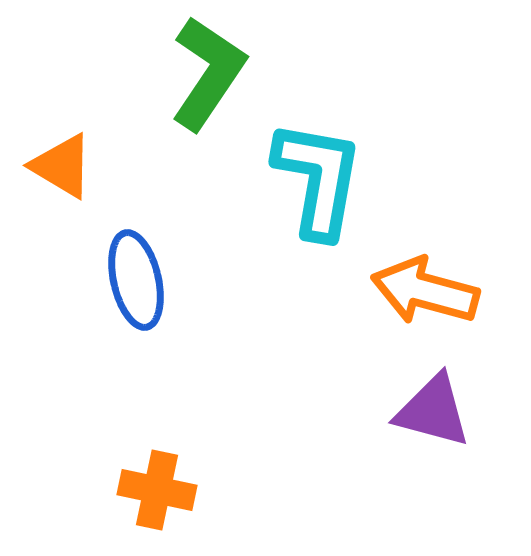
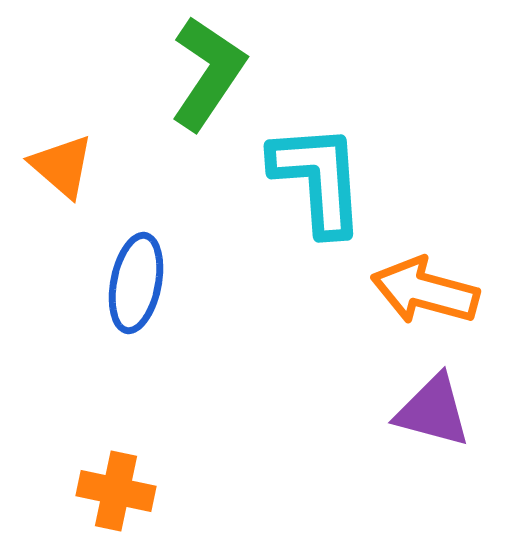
orange triangle: rotated 10 degrees clockwise
cyan L-shape: rotated 14 degrees counterclockwise
blue ellipse: moved 3 px down; rotated 24 degrees clockwise
orange cross: moved 41 px left, 1 px down
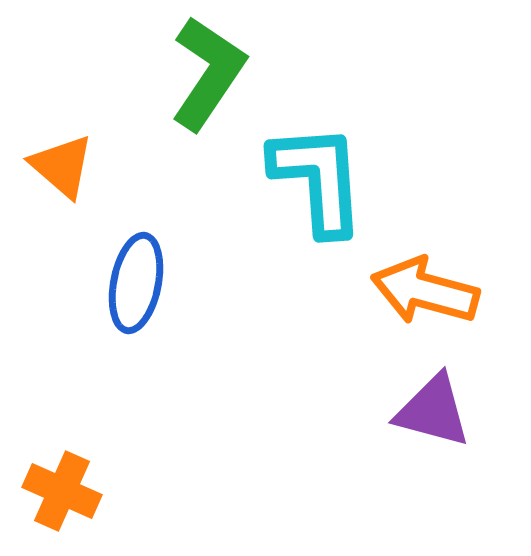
orange cross: moved 54 px left; rotated 12 degrees clockwise
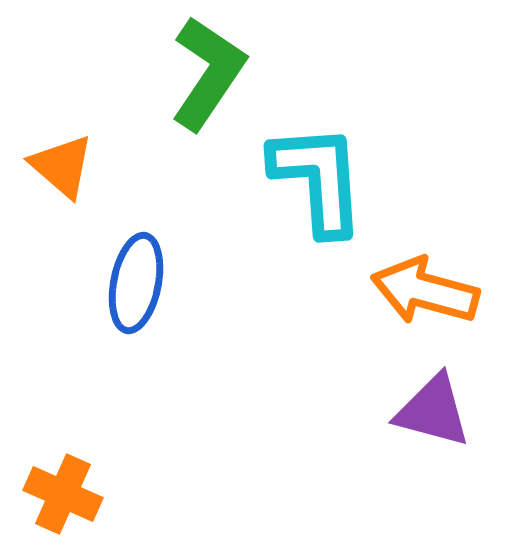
orange cross: moved 1 px right, 3 px down
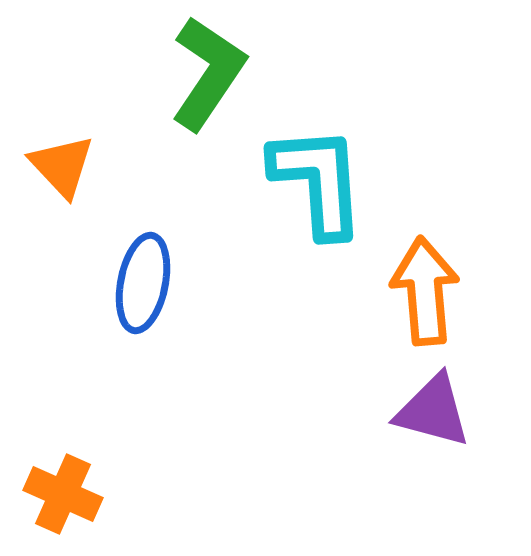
orange triangle: rotated 6 degrees clockwise
cyan L-shape: moved 2 px down
blue ellipse: moved 7 px right
orange arrow: rotated 70 degrees clockwise
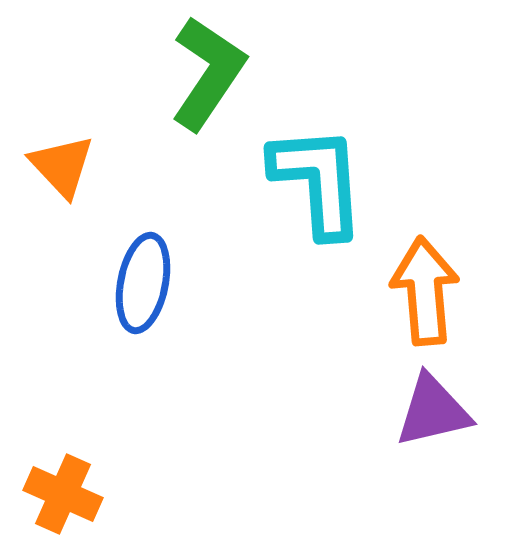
purple triangle: rotated 28 degrees counterclockwise
